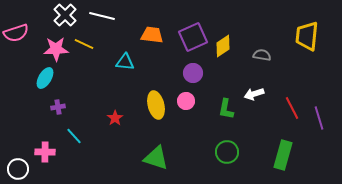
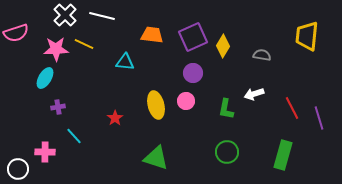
yellow diamond: rotated 25 degrees counterclockwise
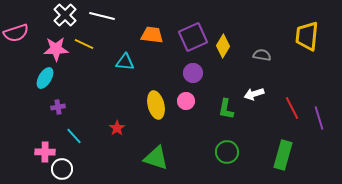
red star: moved 2 px right, 10 px down
white circle: moved 44 px right
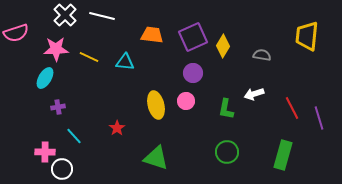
yellow line: moved 5 px right, 13 px down
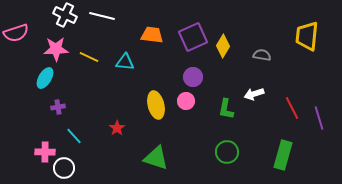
white cross: rotated 20 degrees counterclockwise
purple circle: moved 4 px down
white circle: moved 2 px right, 1 px up
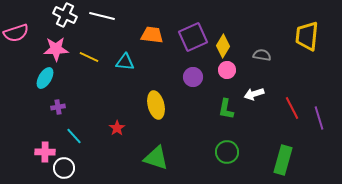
pink circle: moved 41 px right, 31 px up
green rectangle: moved 5 px down
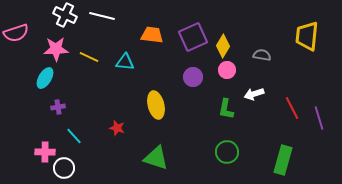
red star: rotated 21 degrees counterclockwise
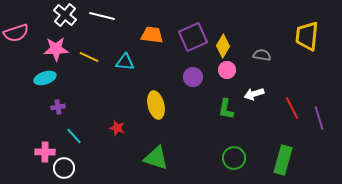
white cross: rotated 15 degrees clockwise
cyan ellipse: rotated 40 degrees clockwise
green circle: moved 7 px right, 6 px down
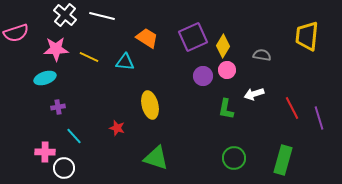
orange trapezoid: moved 5 px left, 3 px down; rotated 25 degrees clockwise
purple circle: moved 10 px right, 1 px up
yellow ellipse: moved 6 px left
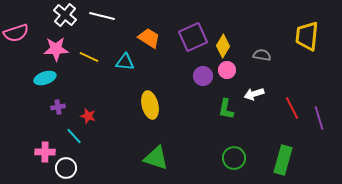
orange trapezoid: moved 2 px right
red star: moved 29 px left, 12 px up
white circle: moved 2 px right
